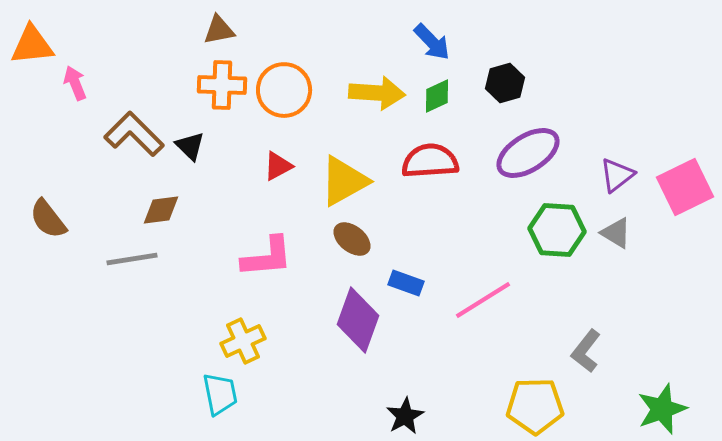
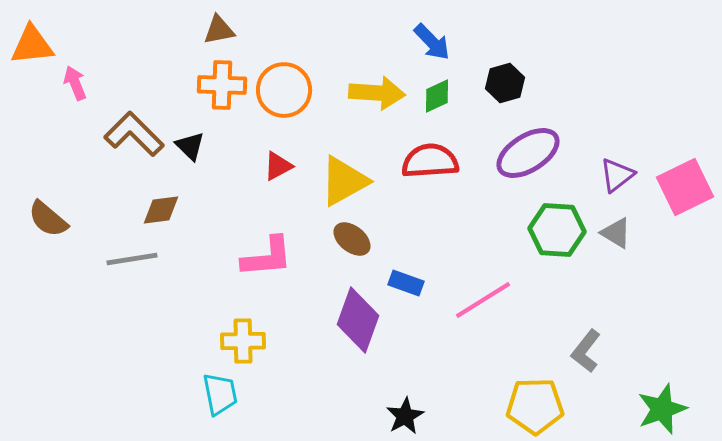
brown semicircle: rotated 12 degrees counterclockwise
yellow cross: rotated 24 degrees clockwise
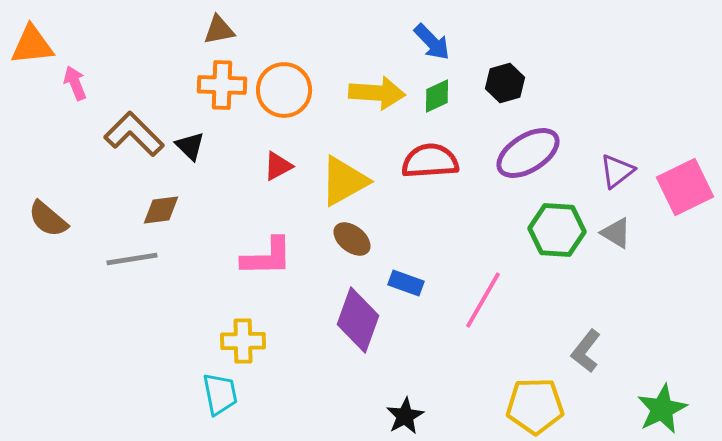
purple triangle: moved 4 px up
pink L-shape: rotated 4 degrees clockwise
pink line: rotated 28 degrees counterclockwise
green star: rotated 6 degrees counterclockwise
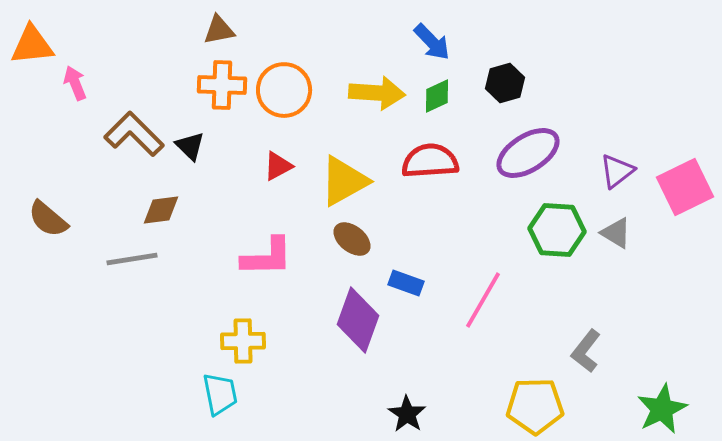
black star: moved 2 px right, 2 px up; rotated 9 degrees counterclockwise
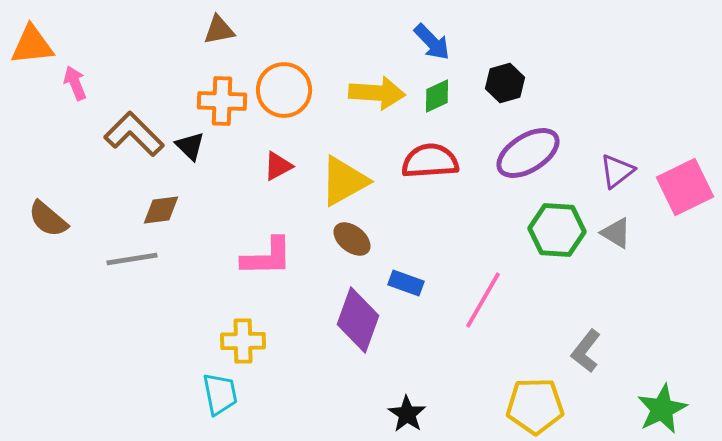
orange cross: moved 16 px down
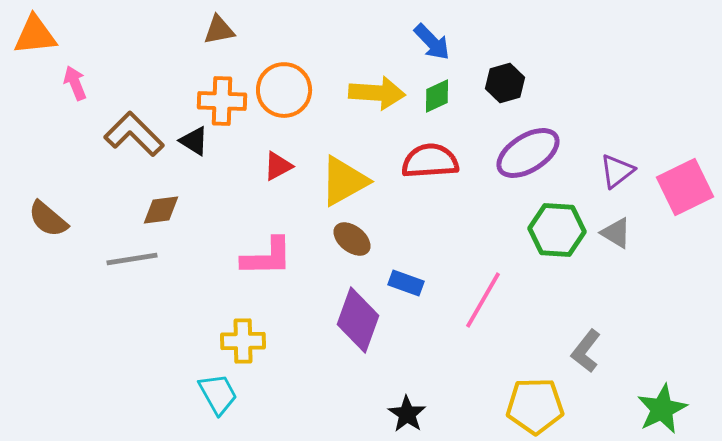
orange triangle: moved 3 px right, 10 px up
black triangle: moved 4 px right, 5 px up; rotated 12 degrees counterclockwise
cyan trapezoid: moved 2 px left; rotated 18 degrees counterclockwise
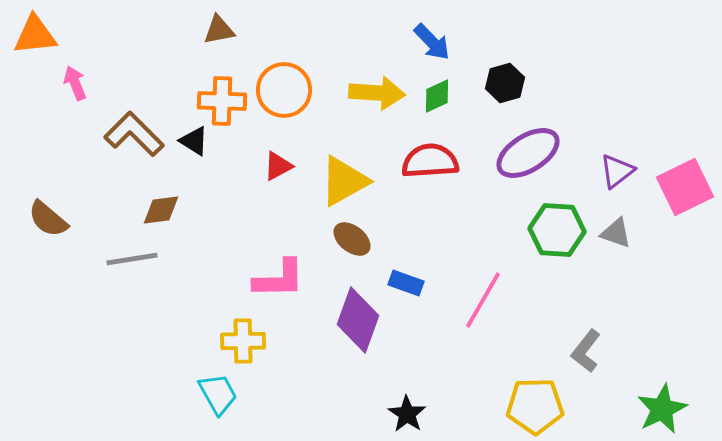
gray triangle: rotated 12 degrees counterclockwise
pink L-shape: moved 12 px right, 22 px down
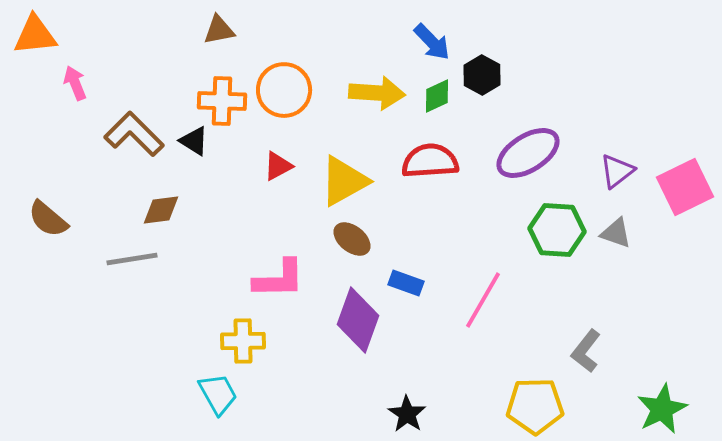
black hexagon: moved 23 px left, 8 px up; rotated 15 degrees counterclockwise
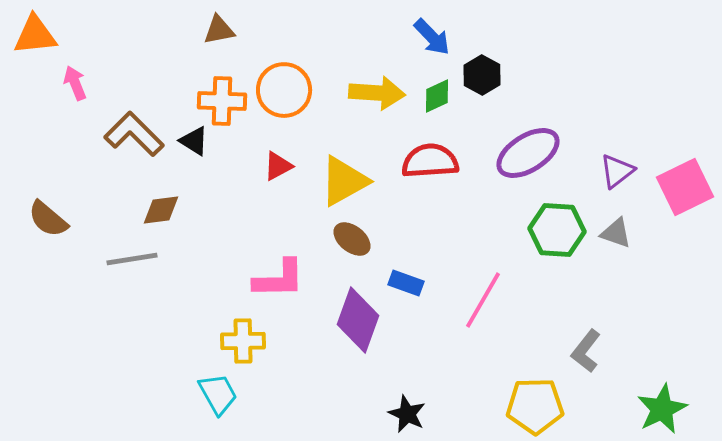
blue arrow: moved 5 px up
black star: rotated 9 degrees counterclockwise
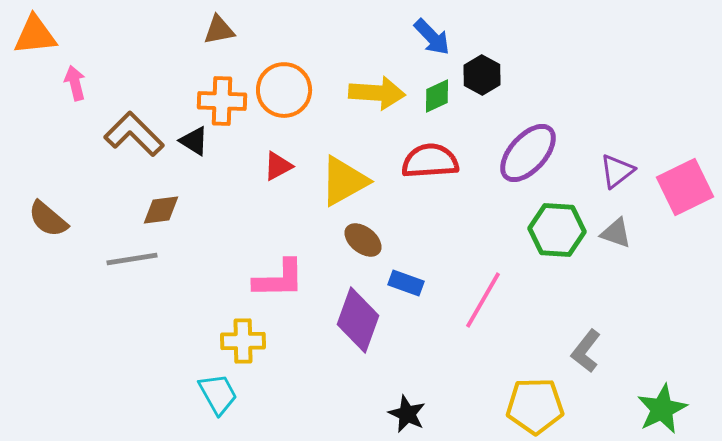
pink arrow: rotated 8 degrees clockwise
purple ellipse: rotated 16 degrees counterclockwise
brown ellipse: moved 11 px right, 1 px down
